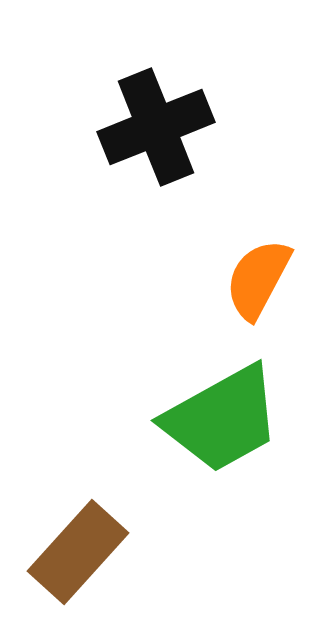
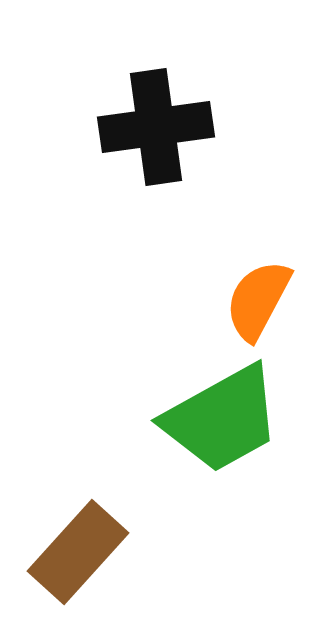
black cross: rotated 14 degrees clockwise
orange semicircle: moved 21 px down
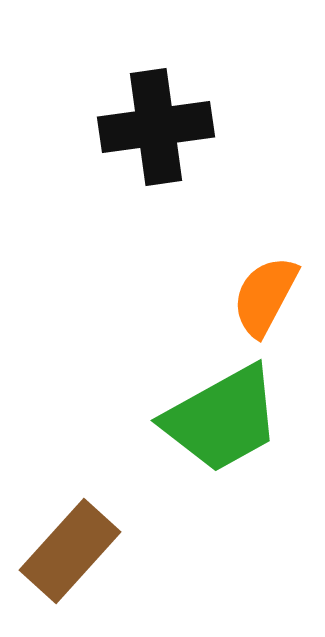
orange semicircle: moved 7 px right, 4 px up
brown rectangle: moved 8 px left, 1 px up
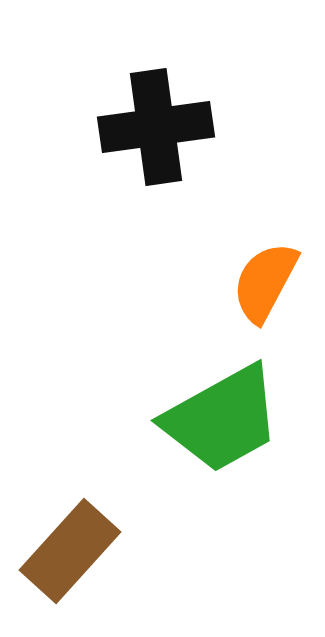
orange semicircle: moved 14 px up
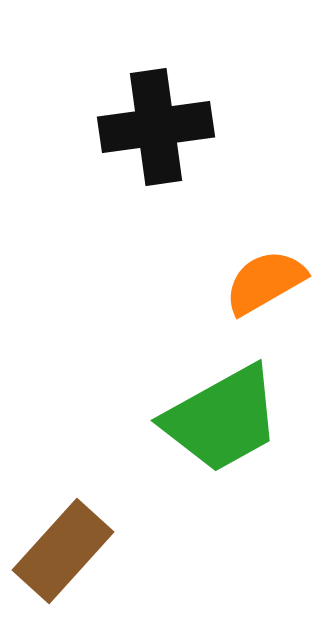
orange semicircle: rotated 32 degrees clockwise
brown rectangle: moved 7 px left
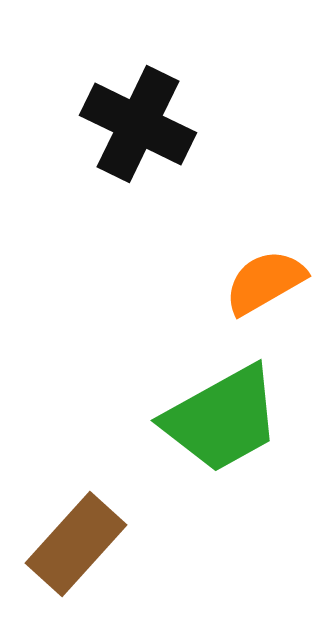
black cross: moved 18 px left, 3 px up; rotated 34 degrees clockwise
brown rectangle: moved 13 px right, 7 px up
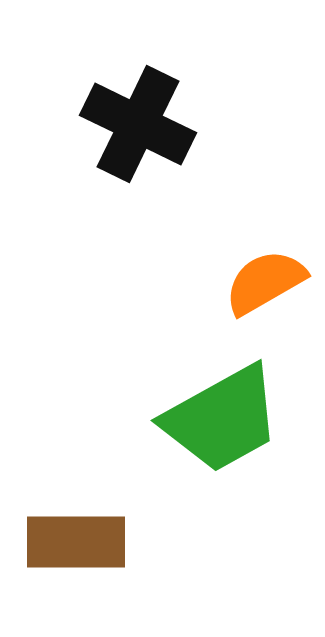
brown rectangle: moved 2 px up; rotated 48 degrees clockwise
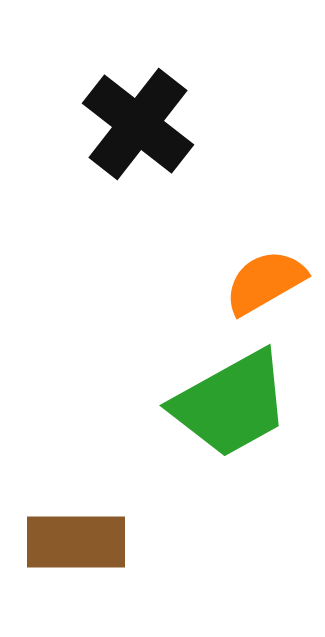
black cross: rotated 12 degrees clockwise
green trapezoid: moved 9 px right, 15 px up
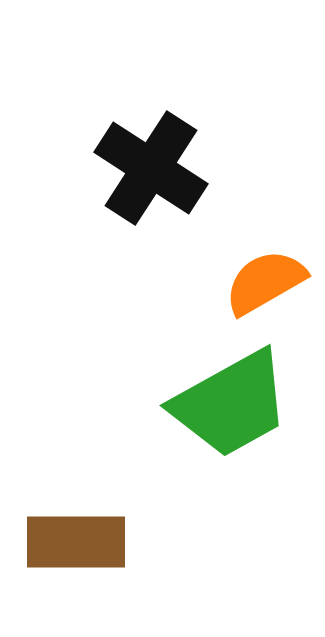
black cross: moved 13 px right, 44 px down; rotated 5 degrees counterclockwise
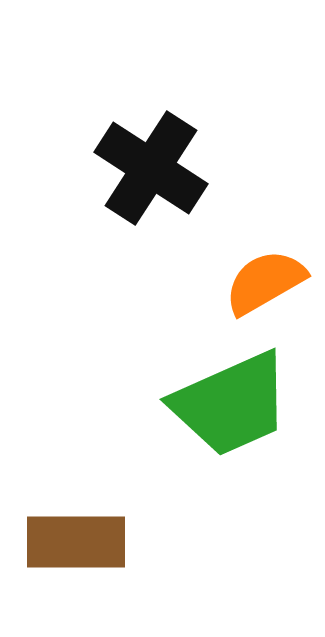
green trapezoid: rotated 5 degrees clockwise
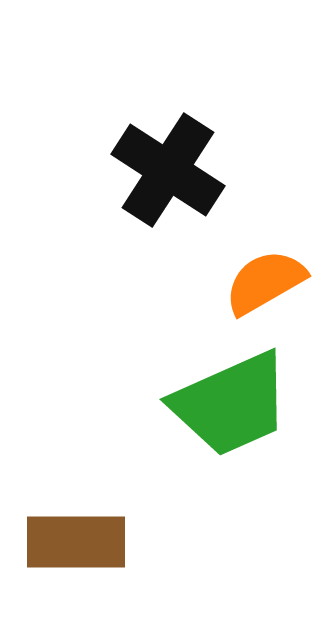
black cross: moved 17 px right, 2 px down
